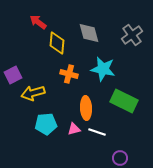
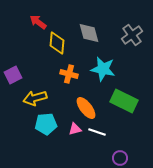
yellow arrow: moved 2 px right, 5 px down
orange ellipse: rotated 35 degrees counterclockwise
pink triangle: moved 1 px right
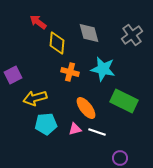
orange cross: moved 1 px right, 2 px up
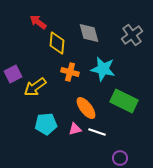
purple square: moved 1 px up
yellow arrow: moved 11 px up; rotated 20 degrees counterclockwise
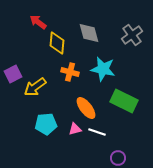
purple circle: moved 2 px left
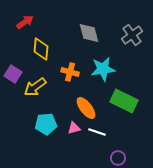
red arrow: moved 13 px left; rotated 108 degrees clockwise
yellow diamond: moved 16 px left, 6 px down
cyan star: rotated 20 degrees counterclockwise
purple square: rotated 30 degrees counterclockwise
pink triangle: moved 1 px left, 1 px up
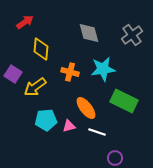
cyan pentagon: moved 4 px up
pink triangle: moved 5 px left, 2 px up
purple circle: moved 3 px left
